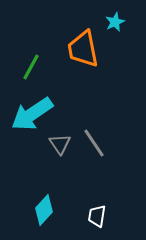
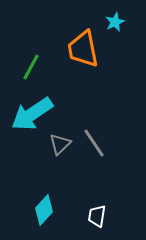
gray triangle: rotated 20 degrees clockwise
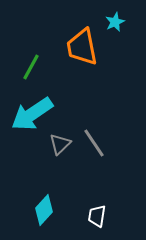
orange trapezoid: moved 1 px left, 2 px up
